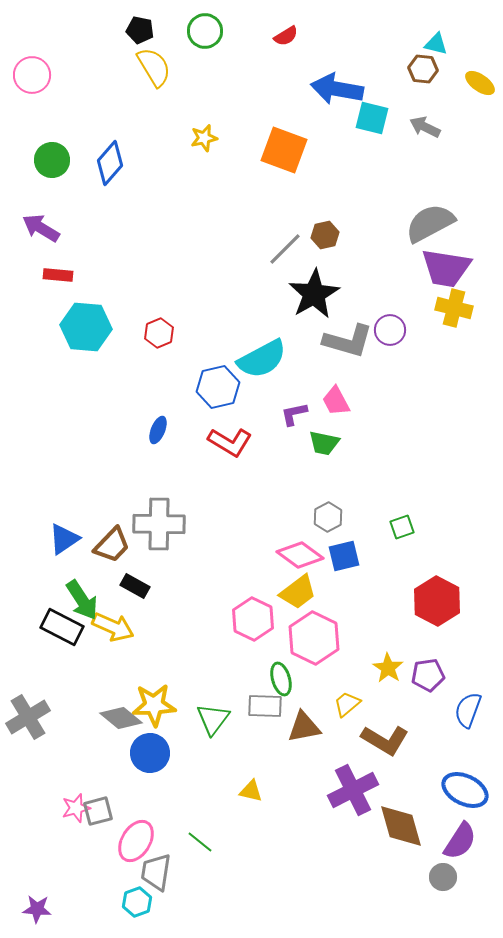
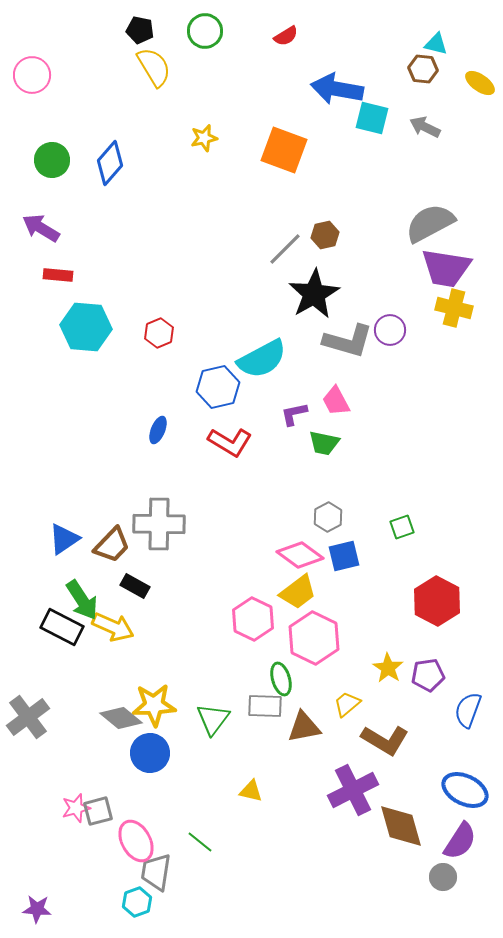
gray cross at (28, 717): rotated 6 degrees counterclockwise
pink ellipse at (136, 841): rotated 60 degrees counterclockwise
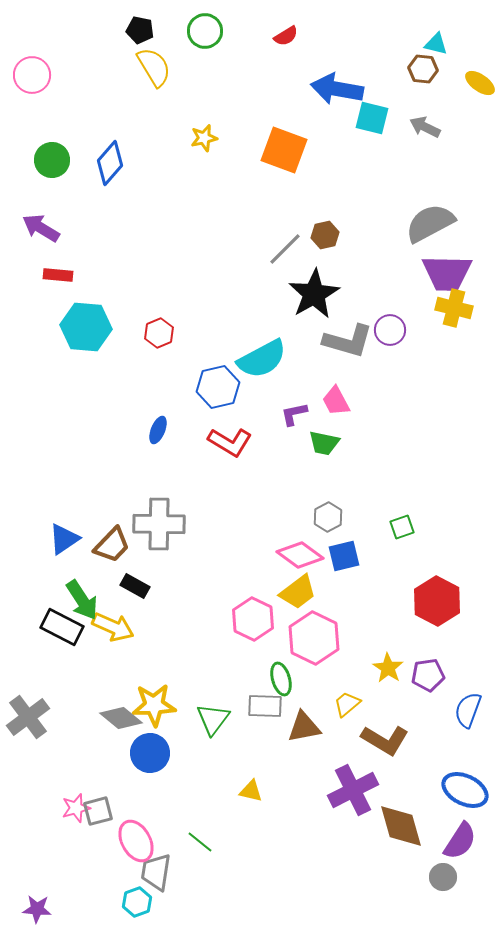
purple trapezoid at (446, 268): moved 1 px right, 5 px down; rotated 8 degrees counterclockwise
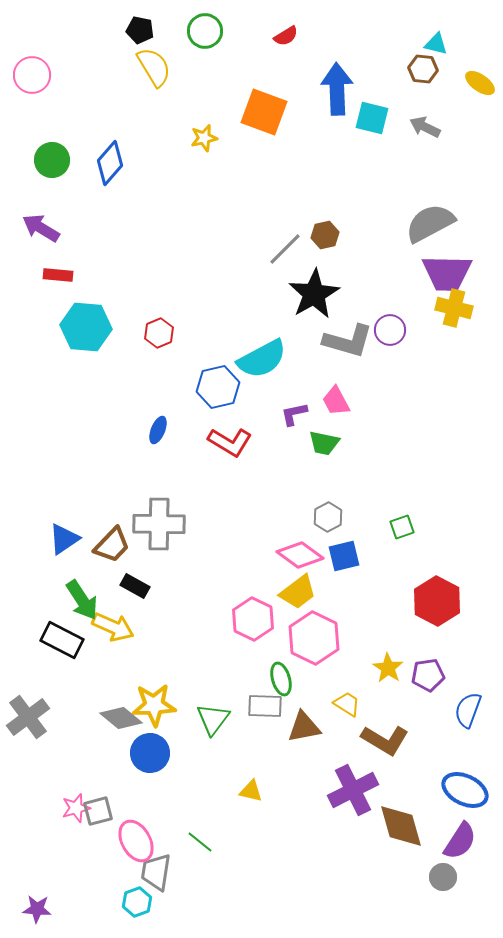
blue arrow at (337, 89): rotated 78 degrees clockwise
orange square at (284, 150): moved 20 px left, 38 px up
black rectangle at (62, 627): moved 13 px down
yellow trapezoid at (347, 704): rotated 72 degrees clockwise
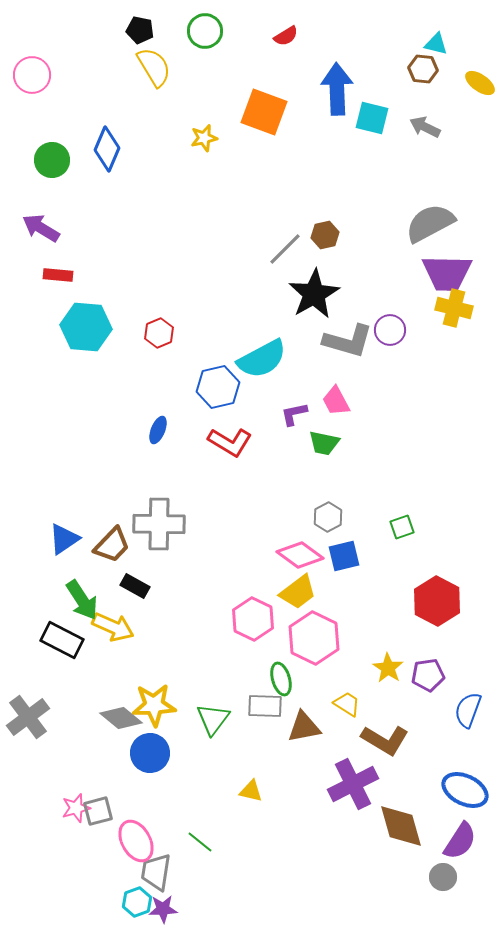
blue diamond at (110, 163): moved 3 px left, 14 px up; rotated 18 degrees counterclockwise
purple cross at (353, 790): moved 6 px up
purple star at (37, 909): moved 126 px right; rotated 8 degrees counterclockwise
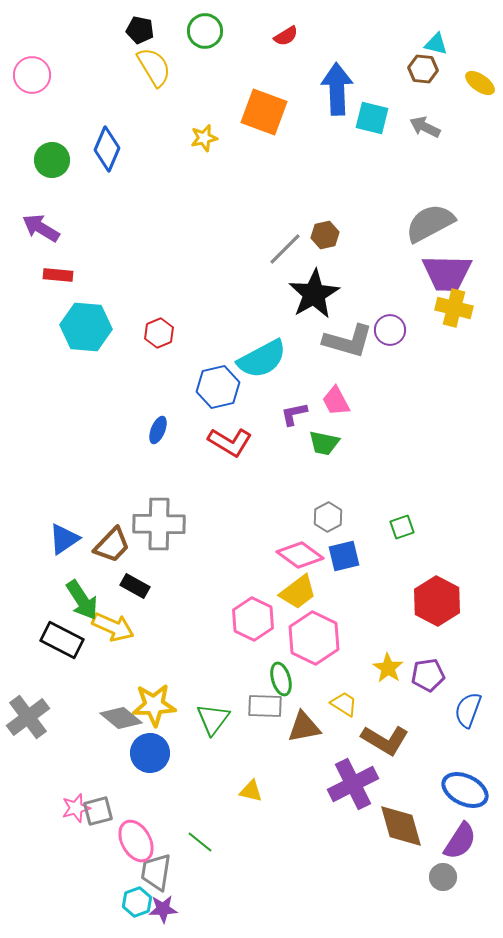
yellow trapezoid at (347, 704): moved 3 px left
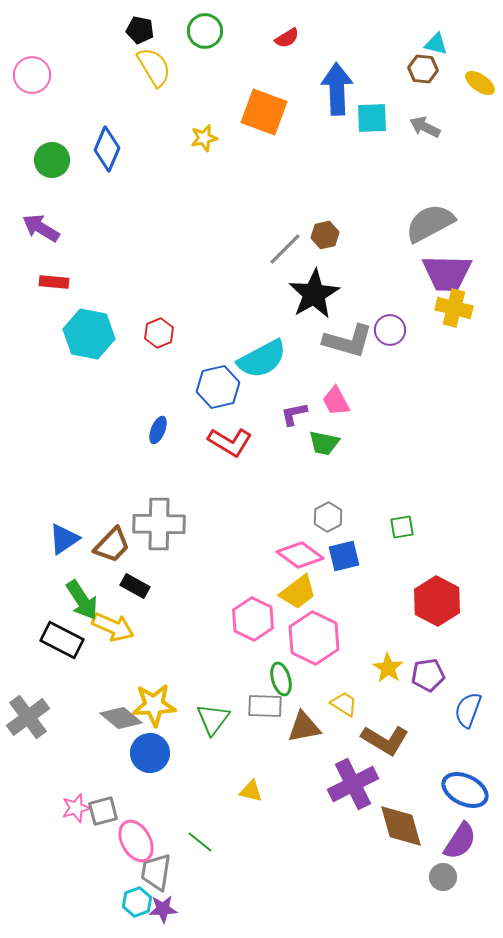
red semicircle at (286, 36): moved 1 px right, 2 px down
cyan square at (372, 118): rotated 16 degrees counterclockwise
red rectangle at (58, 275): moved 4 px left, 7 px down
cyan hexagon at (86, 327): moved 3 px right, 7 px down; rotated 6 degrees clockwise
green square at (402, 527): rotated 10 degrees clockwise
gray square at (98, 811): moved 5 px right
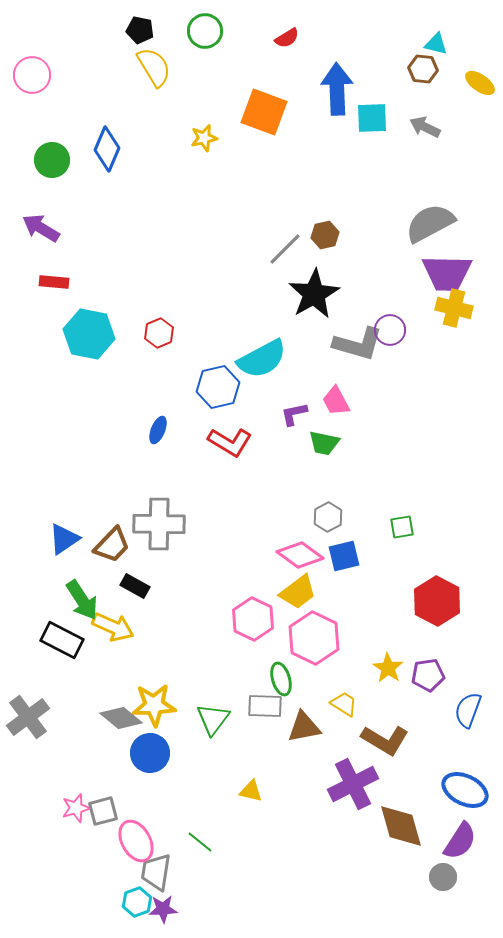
gray L-shape at (348, 341): moved 10 px right, 3 px down
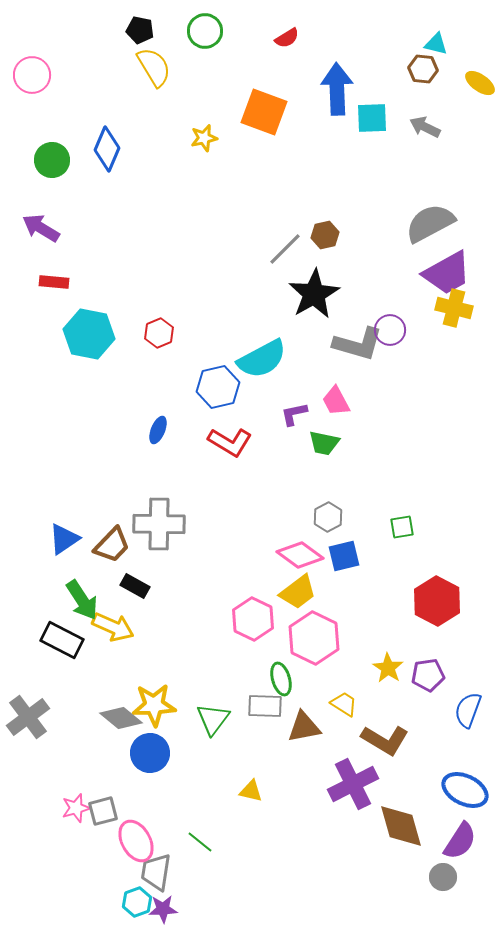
purple trapezoid at (447, 273): rotated 30 degrees counterclockwise
